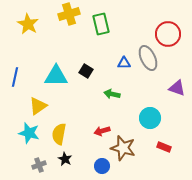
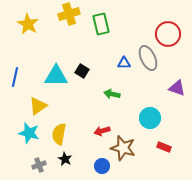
black square: moved 4 px left
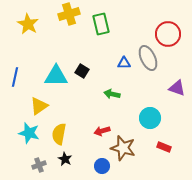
yellow triangle: moved 1 px right
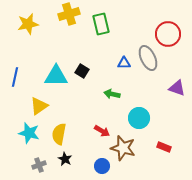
yellow star: rotated 30 degrees clockwise
cyan circle: moved 11 px left
red arrow: rotated 133 degrees counterclockwise
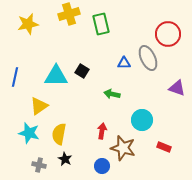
cyan circle: moved 3 px right, 2 px down
red arrow: rotated 112 degrees counterclockwise
gray cross: rotated 32 degrees clockwise
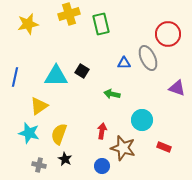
yellow semicircle: rotated 10 degrees clockwise
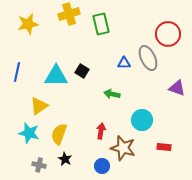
blue line: moved 2 px right, 5 px up
red arrow: moved 1 px left
red rectangle: rotated 16 degrees counterclockwise
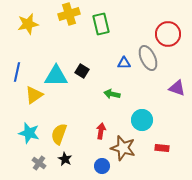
yellow triangle: moved 5 px left, 11 px up
red rectangle: moved 2 px left, 1 px down
gray cross: moved 2 px up; rotated 24 degrees clockwise
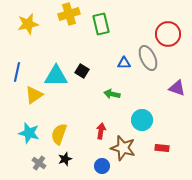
black star: rotated 24 degrees clockwise
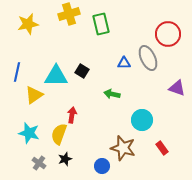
red arrow: moved 29 px left, 16 px up
red rectangle: rotated 48 degrees clockwise
